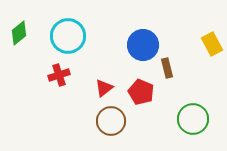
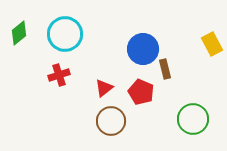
cyan circle: moved 3 px left, 2 px up
blue circle: moved 4 px down
brown rectangle: moved 2 px left, 1 px down
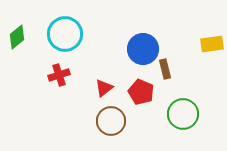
green diamond: moved 2 px left, 4 px down
yellow rectangle: rotated 70 degrees counterclockwise
green circle: moved 10 px left, 5 px up
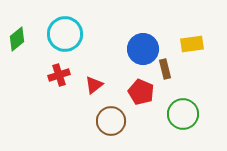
green diamond: moved 2 px down
yellow rectangle: moved 20 px left
red triangle: moved 10 px left, 3 px up
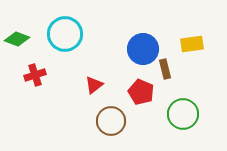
green diamond: rotated 60 degrees clockwise
red cross: moved 24 px left
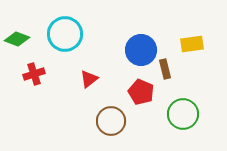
blue circle: moved 2 px left, 1 px down
red cross: moved 1 px left, 1 px up
red triangle: moved 5 px left, 6 px up
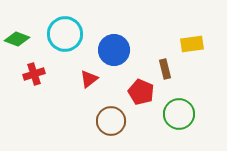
blue circle: moved 27 px left
green circle: moved 4 px left
